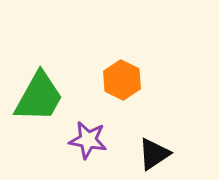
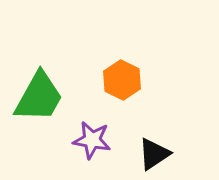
purple star: moved 4 px right
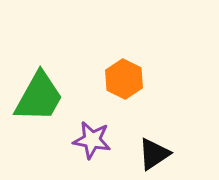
orange hexagon: moved 2 px right, 1 px up
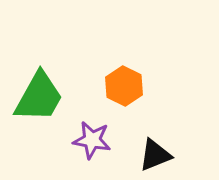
orange hexagon: moved 7 px down
black triangle: moved 1 px right, 1 px down; rotated 12 degrees clockwise
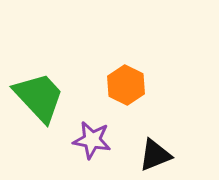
orange hexagon: moved 2 px right, 1 px up
green trapezoid: rotated 72 degrees counterclockwise
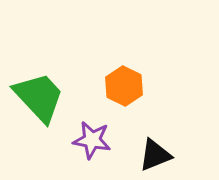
orange hexagon: moved 2 px left, 1 px down
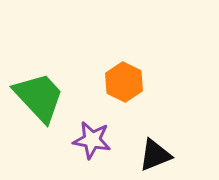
orange hexagon: moved 4 px up
